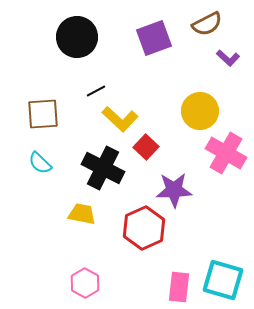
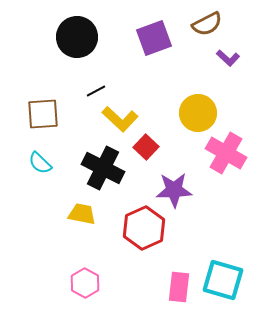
yellow circle: moved 2 px left, 2 px down
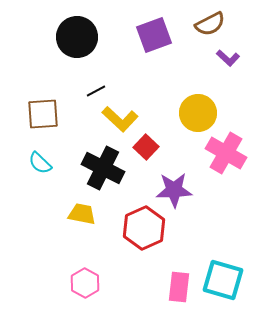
brown semicircle: moved 3 px right
purple square: moved 3 px up
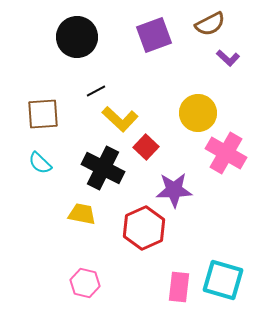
pink hexagon: rotated 16 degrees counterclockwise
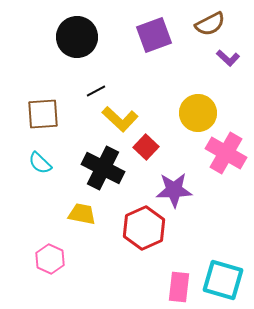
pink hexagon: moved 35 px left, 24 px up; rotated 12 degrees clockwise
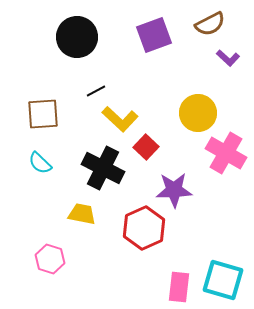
pink hexagon: rotated 8 degrees counterclockwise
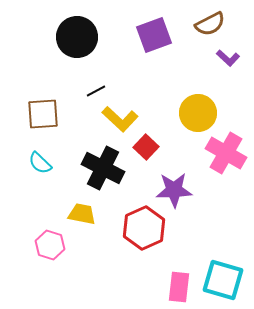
pink hexagon: moved 14 px up
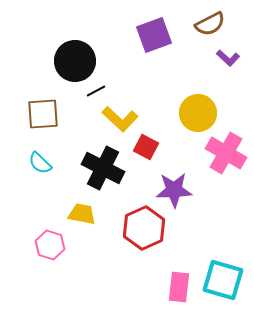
black circle: moved 2 px left, 24 px down
red square: rotated 15 degrees counterclockwise
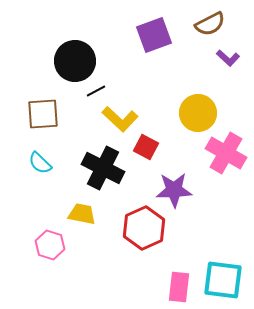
cyan square: rotated 9 degrees counterclockwise
